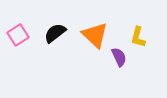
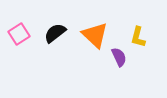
pink square: moved 1 px right, 1 px up
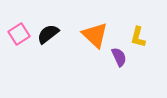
black semicircle: moved 7 px left, 1 px down
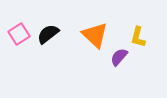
purple semicircle: rotated 114 degrees counterclockwise
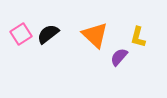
pink square: moved 2 px right
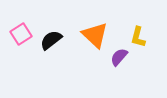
black semicircle: moved 3 px right, 6 px down
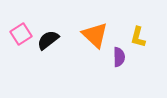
black semicircle: moved 3 px left
purple semicircle: rotated 138 degrees clockwise
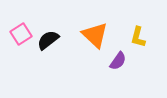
purple semicircle: moved 1 px left, 4 px down; rotated 36 degrees clockwise
